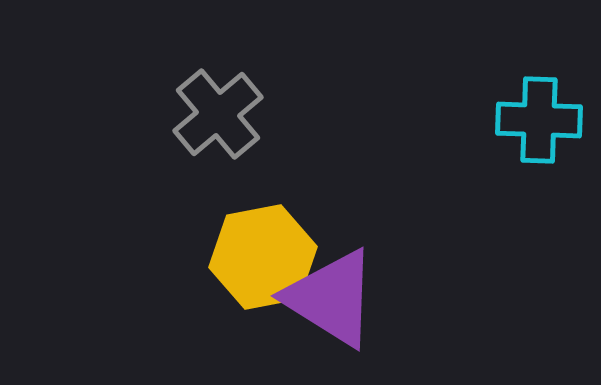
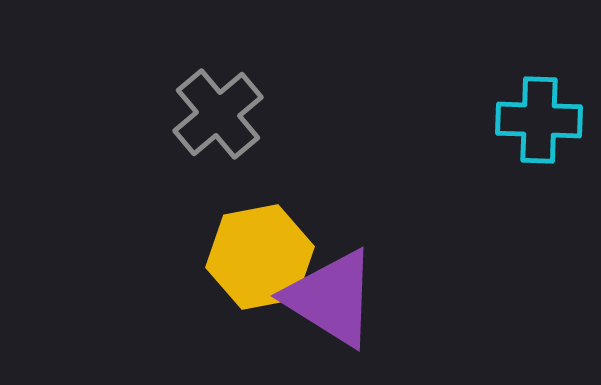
yellow hexagon: moved 3 px left
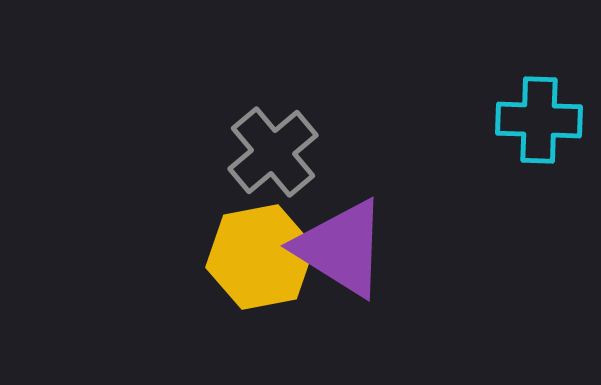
gray cross: moved 55 px right, 38 px down
purple triangle: moved 10 px right, 50 px up
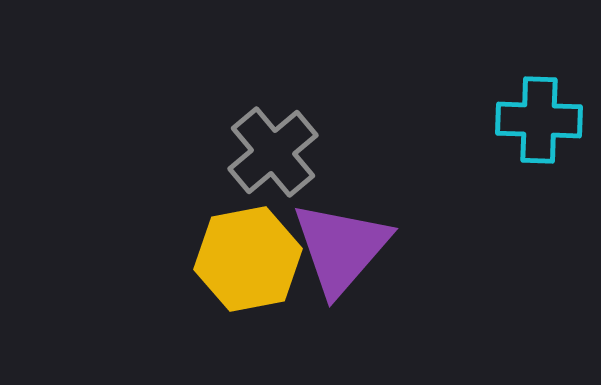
purple triangle: rotated 39 degrees clockwise
yellow hexagon: moved 12 px left, 2 px down
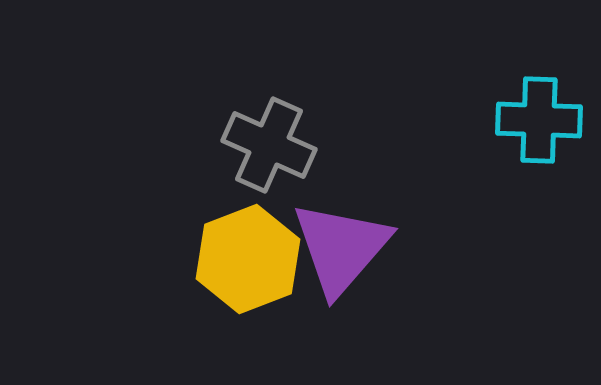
gray cross: moved 4 px left, 7 px up; rotated 26 degrees counterclockwise
yellow hexagon: rotated 10 degrees counterclockwise
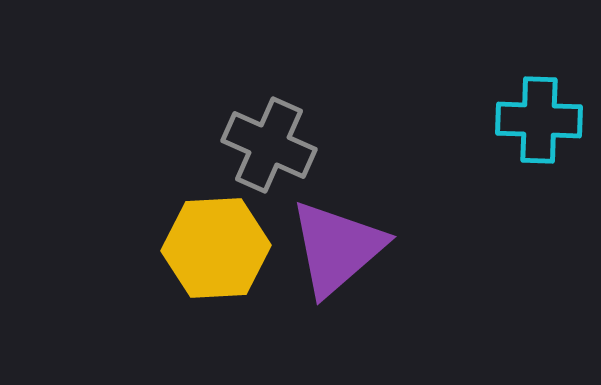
purple triangle: moved 4 px left; rotated 8 degrees clockwise
yellow hexagon: moved 32 px left, 11 px up; rotated 18 degrees clockwise
